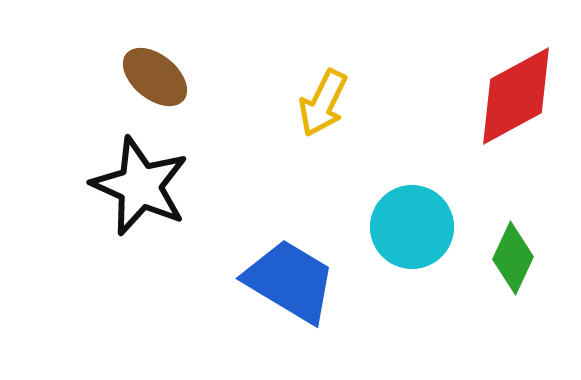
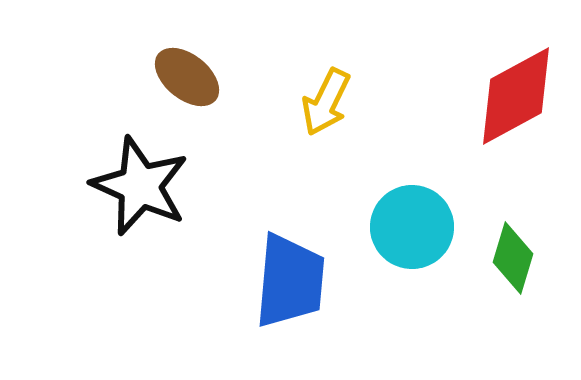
brown ellipse: moved 32 px right
yellow arrow: moved 3 px right, 1 px up
green diamond: rotated 8 degrees counterclockwise
blue trapezoid: rotated 64 degrees clockwise
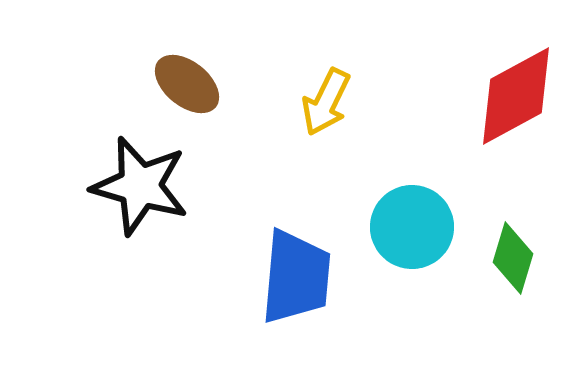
brown ellipse: moved 7 px down
black star: rotated 8 degrees counterclockwise
blue trapezoid: moved 6 px right, 4 px up
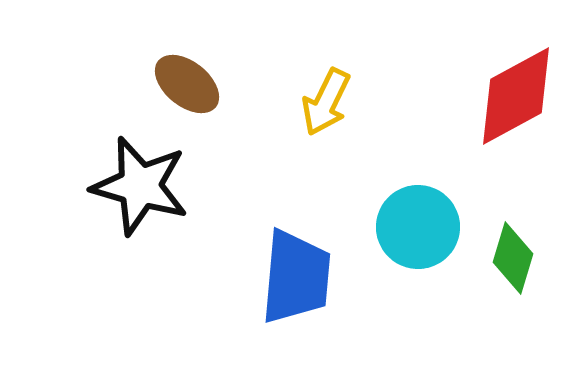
cyan circle: moved 6 px right
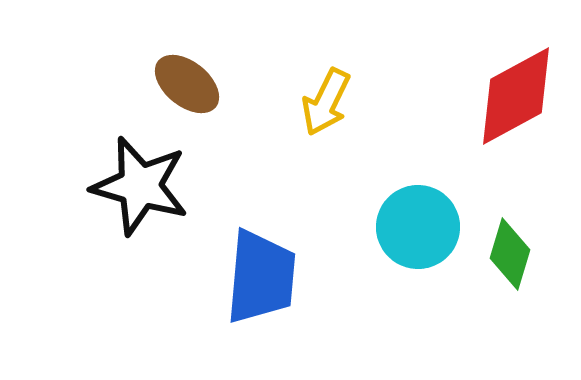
green diamond: moved 3 px left, 4 px up
blue trapezoid: moved 35 px left
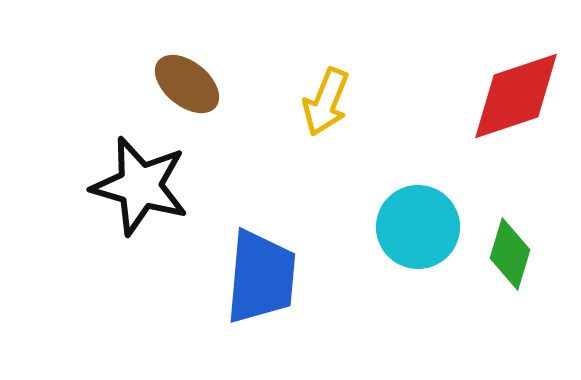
red diamond: rotated 10 degrees clockwise
yellow arrow: rotated 4 degrees counterclockwise
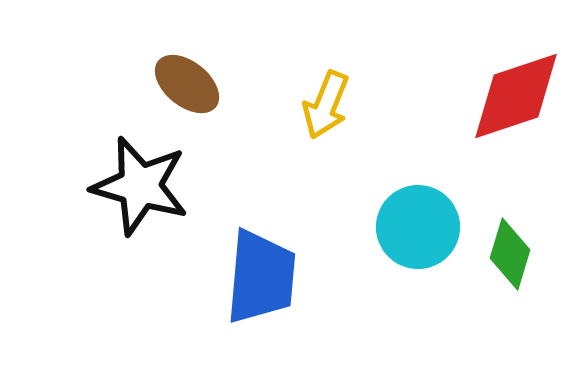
yellow arrow: moved 3 px down
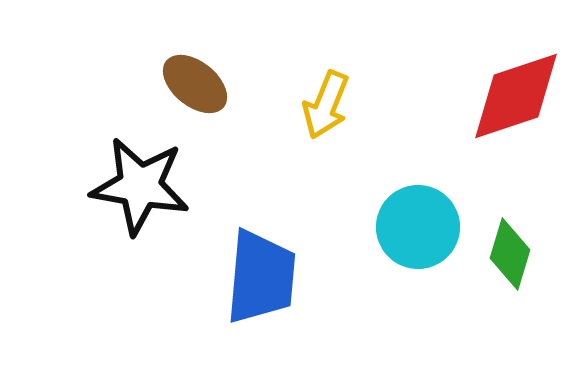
brown ellipse: moved 8 px right
black star: rotated 6 degrees counterclockwise
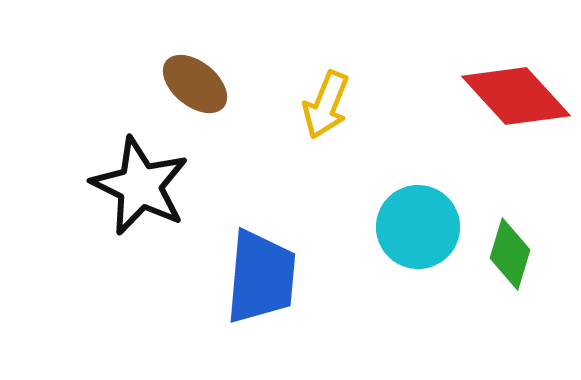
red diamond: rotated 66 degrees clockwise
black star: rotated 16 degrees clockwise
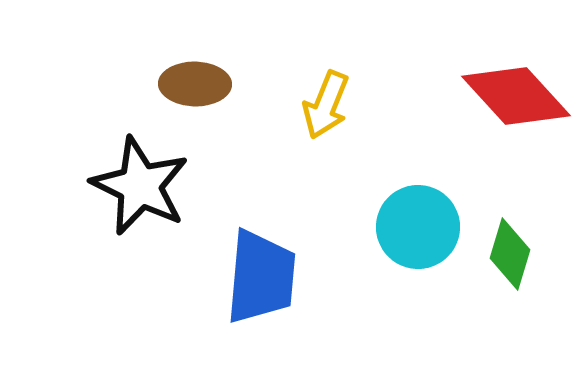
brown ellipse: rotated 38 degrees counterclockwise
